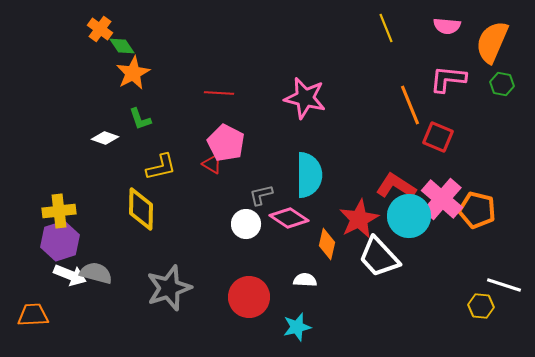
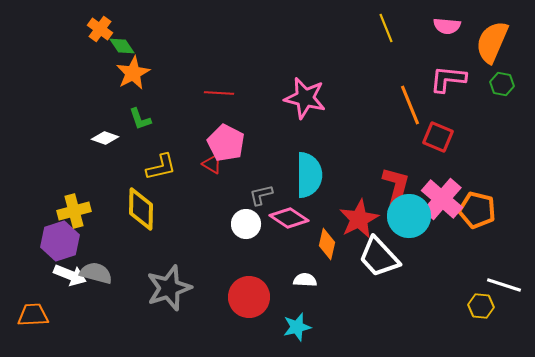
red L-shape: rotated 72 degrees clockwise
yellow cross: moved 15 px right; rotated 8 degrees counterclockwise
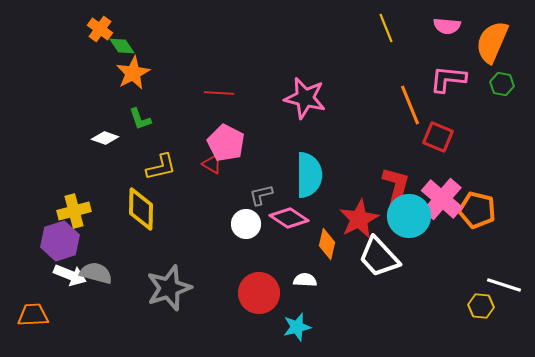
red circle: moved 10 px right, 4 px up
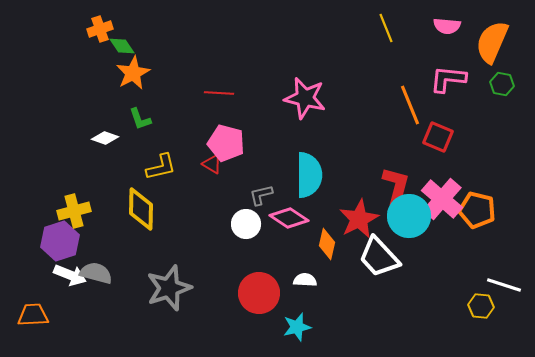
orange cross: rotated 35 degrees clockwise
pink pentagon: rotated 12 degrees counterclockwise
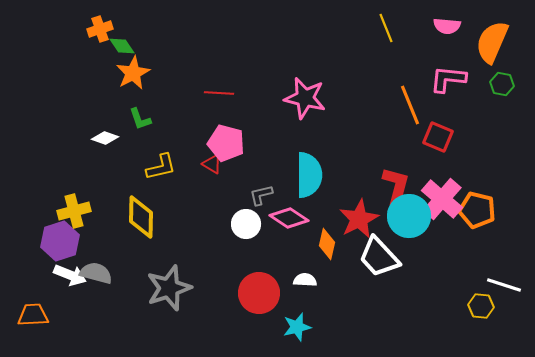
yellow diamond: moved 8 px down
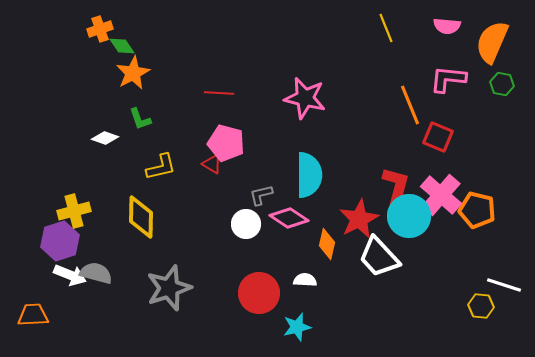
pink cross: moved 1 px left, 4 px up
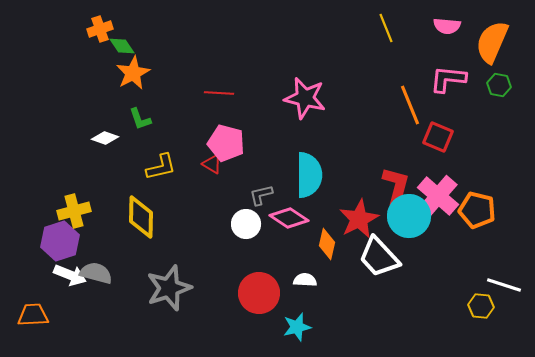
green hexagon: moved 3 px left, 1 px down
pink cross: moved 3 px left, 1 px down
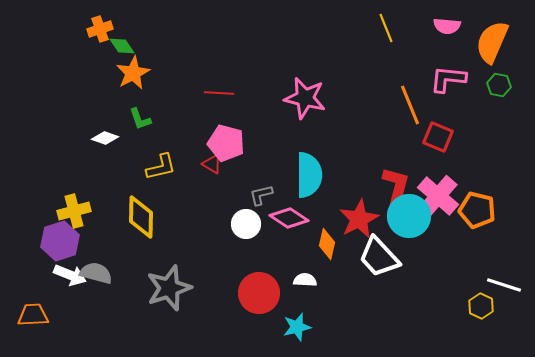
yellow hexagon: rotated 20 degrees clockwise
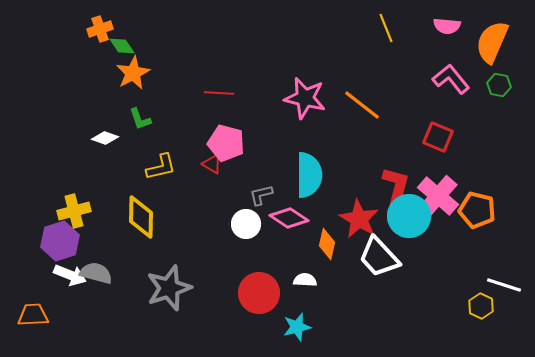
pink L-shape: moved 3 px right; rotated 45 degrees clockwise
orange line: moved 48 px left; rotated 30 degrees counterclockwise
red star: rotated 15 degrees counterclockwise
